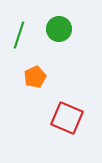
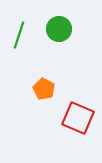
orange pentagon: moved 9 px right, 12 px down; rotated 20 degrees counterclockwise
red square: moved 11 px right
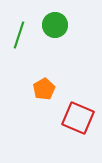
green circle: moved 4 px left, 4 px up
orange pentagon: rotated 15 degrees clockwise
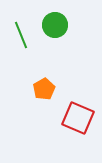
green line: moved 2 px right; rotated 40 degrees counterclockwise
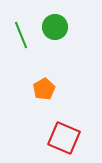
green circle: moved 2 px down
red square: moved 14 px left, 20 px down
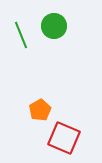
green circle: moved 1 px left, 1 px up
orange pentagon: moved 4 px left, 21 px down
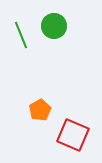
red square: moved 9 px right, 3 px up
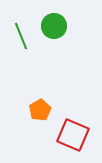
green line: moved 1 px down
